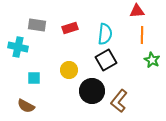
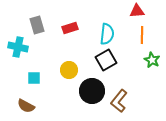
gray rectangle: rotated 66 degrees clockwise
cyan semicircle: moved 2 px right
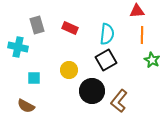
red rectangle: rotated 42 degrees clockwise
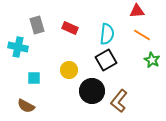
orange line: rotated 60 degrees counterclockwise
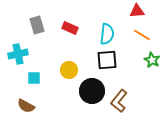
cyan cross: moved 7 px down; rotated 24 degrees counterclockwise
black square: moved 1 px right; rotated 25 degrees clockwise
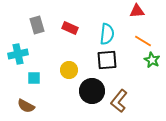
orange line: moved 1 px right, 6 px down
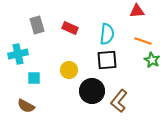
orange line: rotated 12 degrees counterclockwise
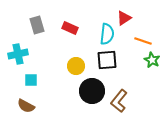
red triangle: moved 13 px left, 7 px down; rotated 28 degrees counterclockwise
yellow circle: moved 7 px right, 4 px up
cyan square: moved 3 px left, 2 px down
